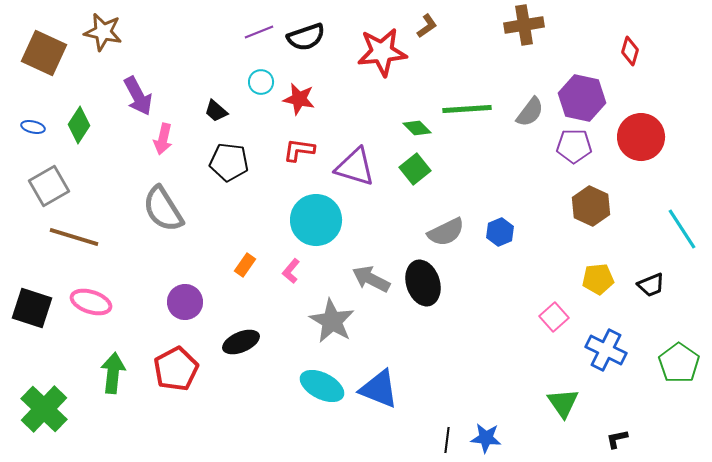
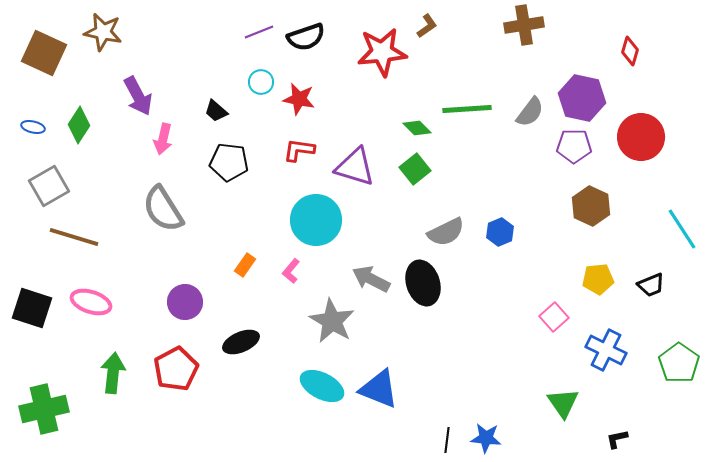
green cross at (44, 409): rotated 33 degrees clockwise
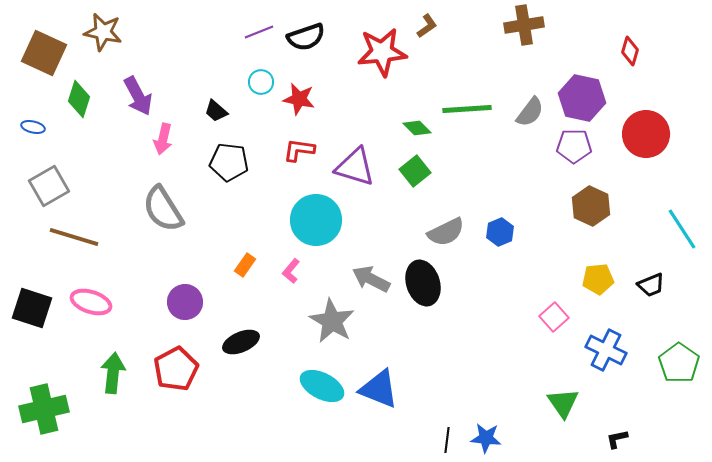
green diamond at (79, 125): moved 26 px up; rotated 15 degrees counterclockwise
red circle at (641, 137): moved 5 px right, 3 px up
green square at (415, 169): moved 2 px down
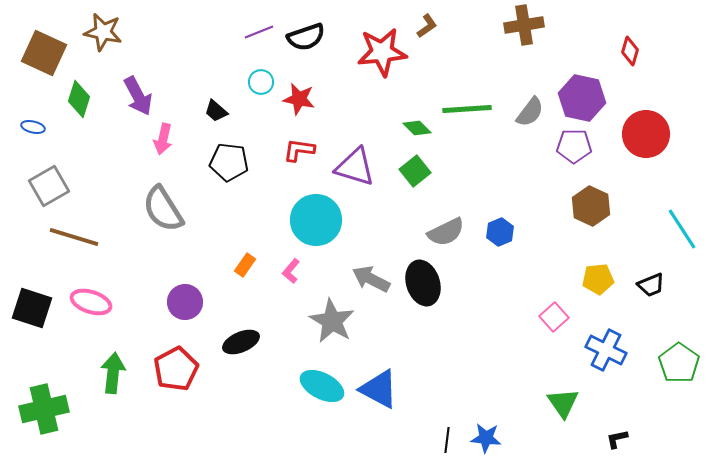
blue triangle at (379, 389): rotated 6 degrees clockwise
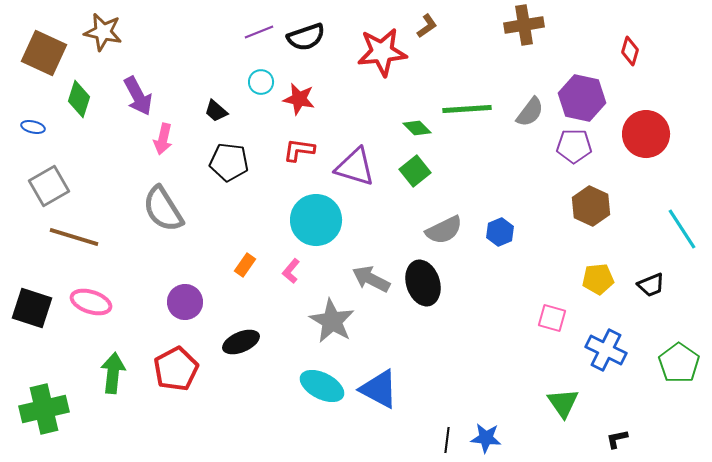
gray semicircle at (446, 232): moved 2 px left, 2 px up
pink square at (554, 317): moved 2 px left, 1 px down; rotated 32 degrees counterclockwise
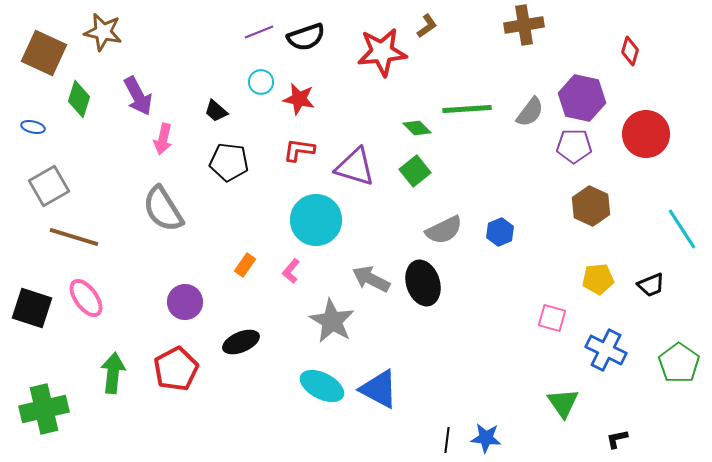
pink ellipse at (91, 302): moved 5 px left, 4 px up; rotated 36 degrees clockwise
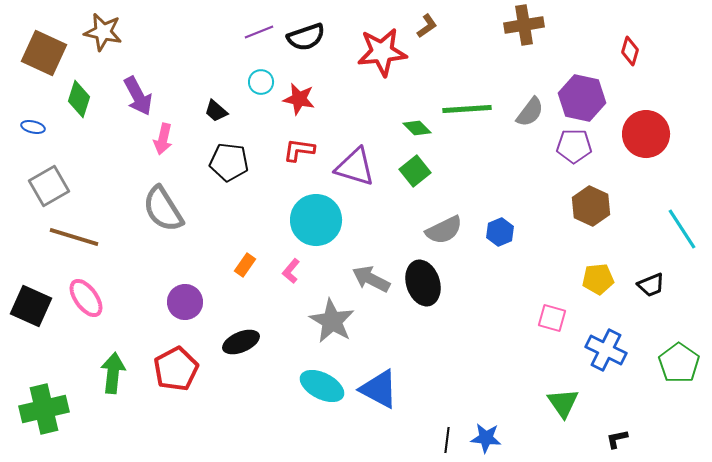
black square at (32, 308): moved 1 px left, 2 px up; rotated 6 degrees clockwise
